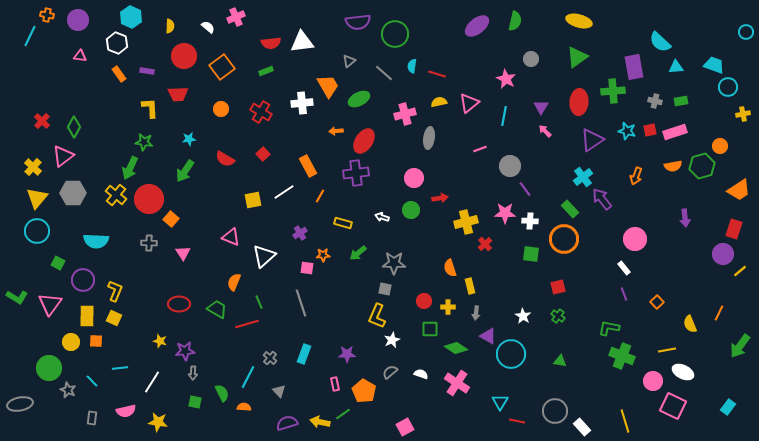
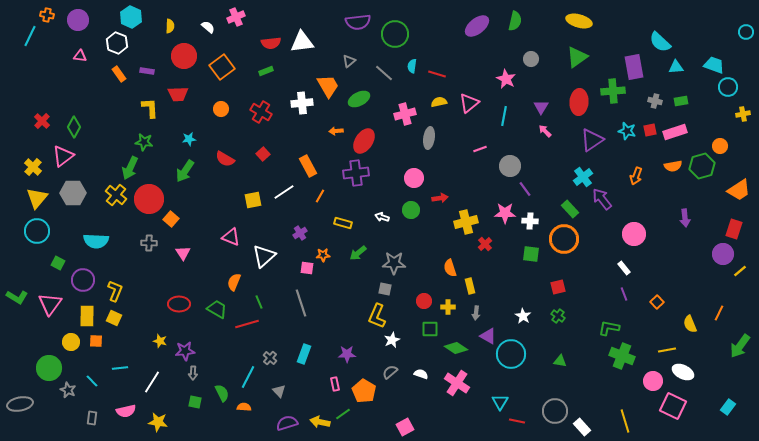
pink circle at (635, 239): moved 1 px left, 5 px up
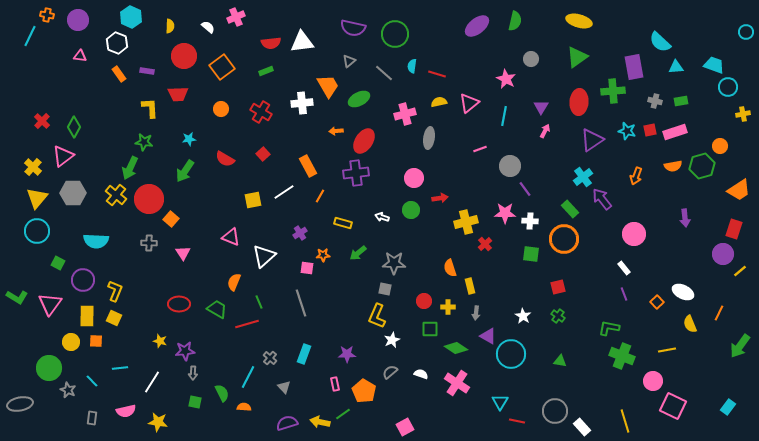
purple semicircle at (358, 22): moved 5 px left, 6 px down; rotated 20 degrees clockwise
pink arrow at (545, 131): rotated 72 degrees clockwise
white ellipse at (683, 372): moved 80 px up
gray triangle at (279, 391): moved 5 px right, 4 px up
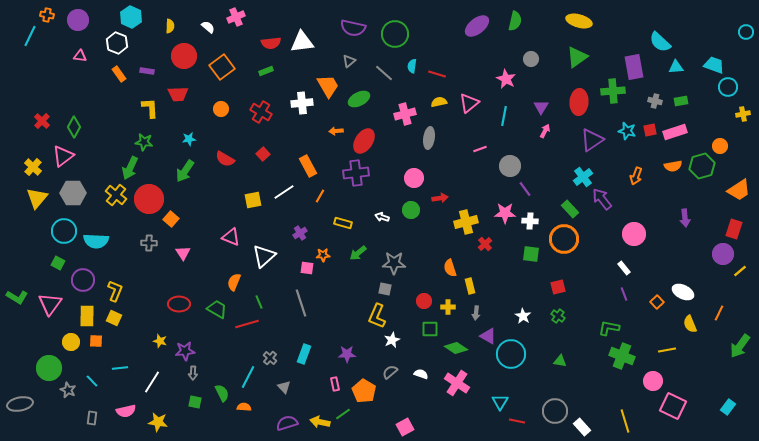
cyan circle at (37, 231): moved 27 px right
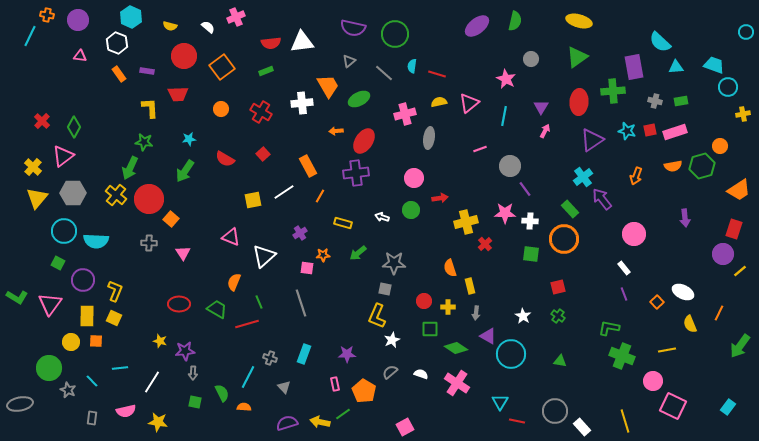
yellow semicircle at (170, 26): rotated 104 degrees clockwise
gray cross at (270, 358): rotated 24 degrees counterclockwise
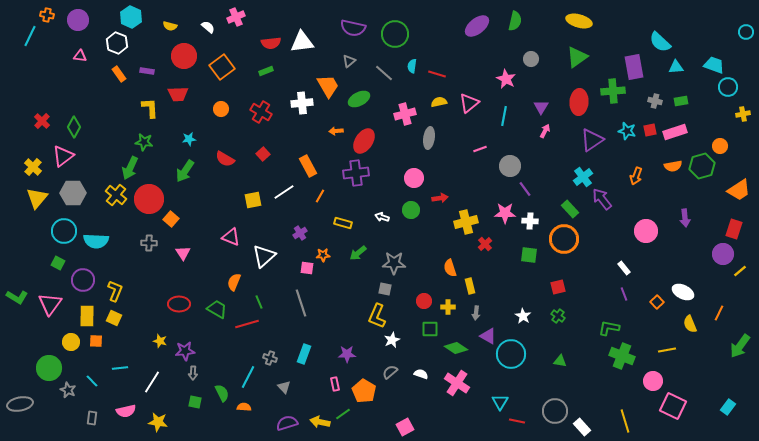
pink circle at (634, 234): moved 12 px right, 3 px up
green square at (531, 254): moved 2 px left, 1 px down
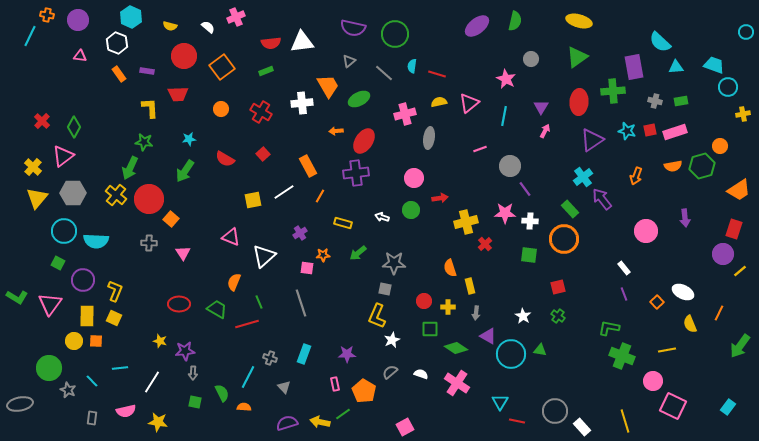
yellow circle at (71, 342): moved 3 px right, 1 px up
green triangle at (560, 361): moved 20 px left, 11 px up
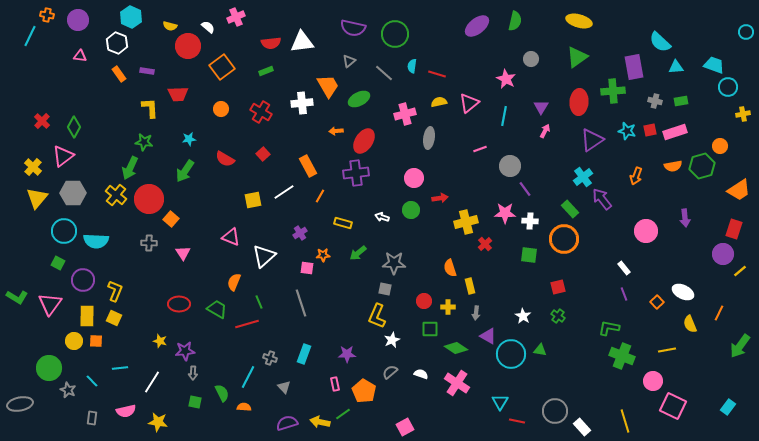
red circle at (184, 56): moved 4 px right, 10 px up
